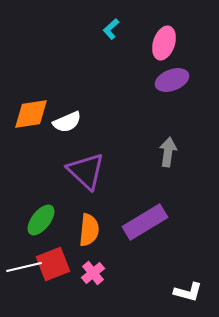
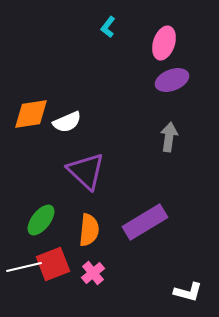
cyan L-shape: moved 3 px left, 2 px up; rotated 10 degrees counterclockwise
gray arrow: moved 1 px right, 15 px up
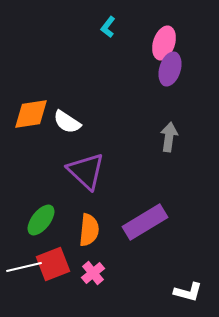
purple ellipse: moved 2 px left, 11 px up; rotated 52 degrees counterclockwise
white semicircle: rotated 56 degrees clockwise
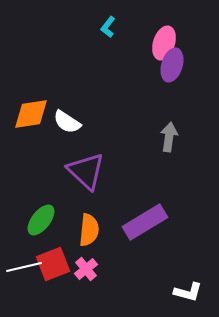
purple ellipse: moved 2 px right, 4 px up
pink cross: moved 7 px left, 4 px up
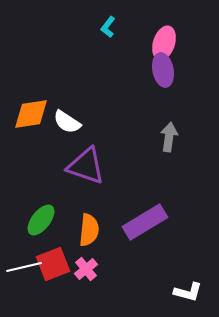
purple ellipse: moved 9 px left, 5 px down; rotated 28 degrees counterclockwise
purple triangle: moved 5 px up; rotated 24 degrees counterclockwise
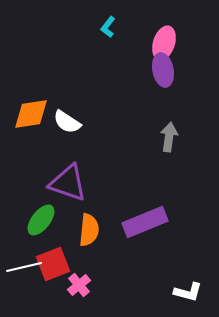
purple triangle: moved 18 px left, 17 px down
purple rectangle: rotated 9 degrees clockwise
pink cross: moved 7 px left, 16 px down
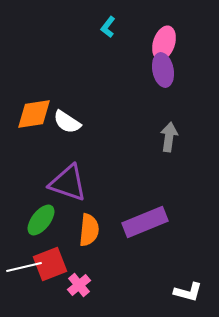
orange diamond: moved 3 px right
red square: moved 3 px left
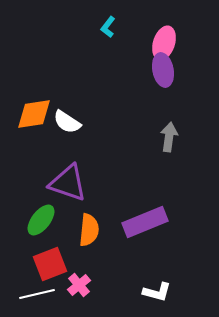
white line: moved 13 px right, 27 px down
white L-shape: moved 31 px left
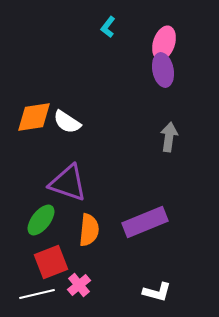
orange diamond: moved 3 px down
red square: moved 1 px right, 2 px up
